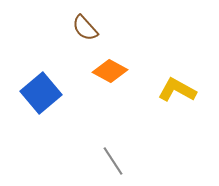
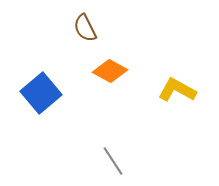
brown semicircle: rotated 16 degrees clockwise
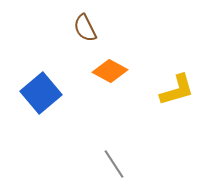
yellow L-shape: rotated 135 degrees clockwise
gray line: moved 1 px right, 3 px down
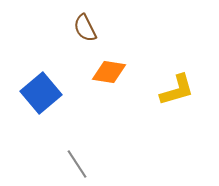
orange diamond: moved 1 px left, 1 px down; rotated 20 degrees counterclockwise
gray line: moved 37 px left
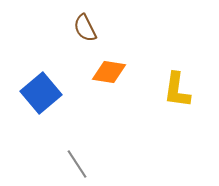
yellow L-shape: rotated 114 degrees clockwise
